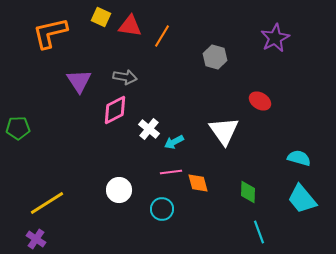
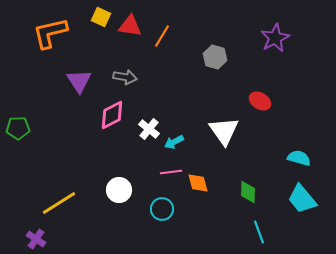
pink diamond: moved 3 px left, 5 px down
yellow line: moved 12 px right
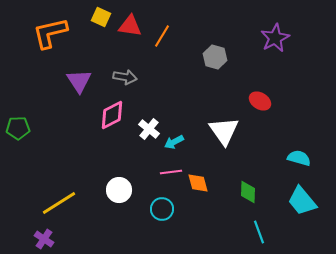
cyan trapezoid: moved 2 px down
purple cross: moved 8 px right
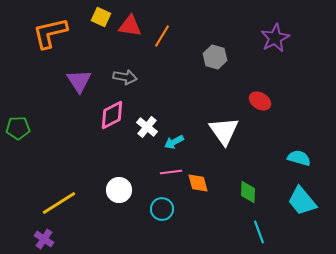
white cross: moved 2 px left, 2 px up
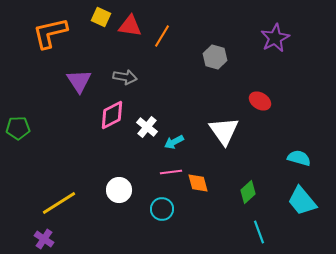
green diamond: rotated 45 degrees clockwise
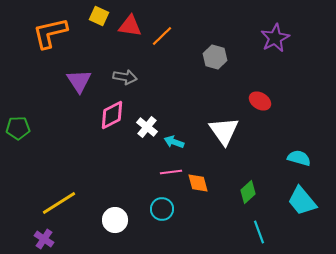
yellow square: moved 2 px left, 1 px up
orange line: rotated 15 degrees clockwise
cyan arrow: rotated 48 degrees clockwise
white circle: moved 4 px left, 30 px down
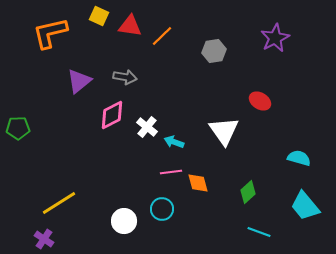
gray hexagon: moved 1 px left, 6 px up; rotated 25 degrees counterclockwise
purple triangle: rotated 24 degrees clockwise
cyan trapezoid: moved 3 px right, 5 px down
white circle: moved 9 px right, 1 px down
cyan line: rotated 50 degrees counterclockwise
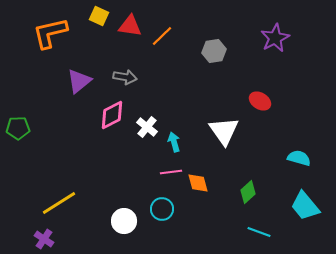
cyan arrow: rotated 54 degrees clockwise
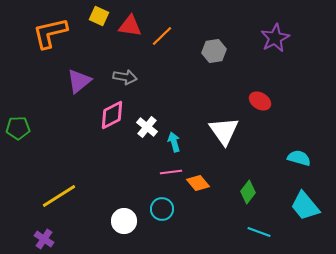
orange diamond: rotated 25 degrees counterclockwise
green diamond: rotated 10 degrees counterclockwise
yellow line: moved 7 px up
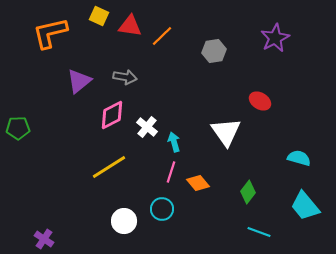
white triangle: moved 2 px right, 1 px down
pink line: rotated 65 degrees counterclockwise
yellow line: moved 50 px right, 29 px up
